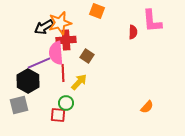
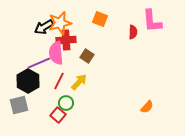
orange square: moved 3 px right, 8 px down
red line: moved 4 px left, 8 px down; rotated 30 degrees clockwise
red square: rotated 35 degrees clockwise
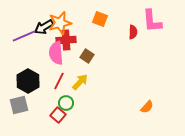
purple line: moved 15 px left, 27 px up
yellow arrow: moved 1 px right
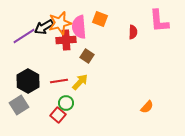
pink L-shape: moved 7 px right
purple line: rotated 10 degrees counterclockwise
pink semicircle: moved 23 px right, 26 px up
red line: rotated 54 degrees clockwise
gray square: rotated 18 degrees counterclockwise
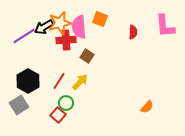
pink L-shape: moved 6 px right, 5 px down
red line: rotated 48 degrees counterclockwise
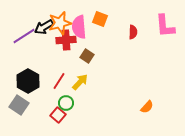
gray square: rotated 24 degrees counterclockwise
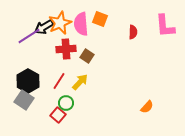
orange star: rotated 10 degrees counterclockwise
pink semicircle: moved 2 px right, 3 px up
purple line: moved 5 px right
red cross: moved 9 px down
gray square: moved 5 px right, 5 px up
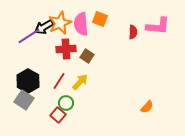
pink L-shape: moved 7 px left; rotated 80 degrees counterclockwise
